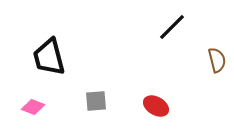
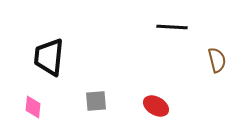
black line: rotated 48 degrees clockwise
black trapezoid: rotated 21 degrees clockwise
pink diamond: rotated 75 degrees clockwise
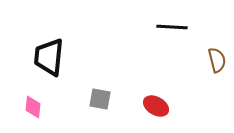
gray square: moved 4 px right, 2 px up; rotated 15 degrees clockwise
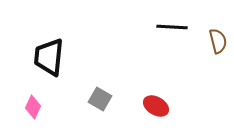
brown semicircle: moved 1 px right, 19 px up
gray square: rotated 20 degrees clockwise
pink diamond: rotated 20 degrees clockwise
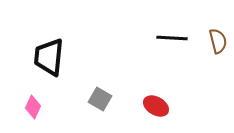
black line: moved 11 px down
